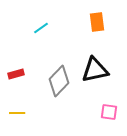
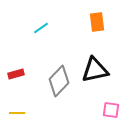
pink square: moved 2 px right, 2 px up
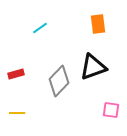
orange rectangle: moved 1 px right, 2 px down
cyan line: moved 1 px left
black triangle: moved 2 px left, 3 px up; rotated 8 degrees counterclockwise
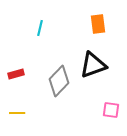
cyan line: rotated 42 degrees counterclockwise
black triangle: moved 2 px up
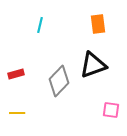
cyan line: moved 3 px up
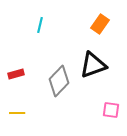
orange rectangle: moved 2 px right; rotated 42 degrees clockwise
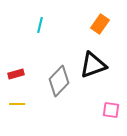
yellow line: moved 9 px up
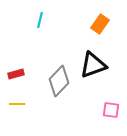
cyan line: moved 5 px up
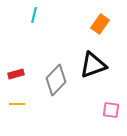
cyan line: moved 6 px left, 5 px up
gray diamond: moved 3 px left, 1 px up
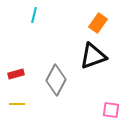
orange rectangle: moved 2 px left, 1 px up
black triangle: moved 9 px up
gray diamond: rotated 16 degrees counterclockwise
